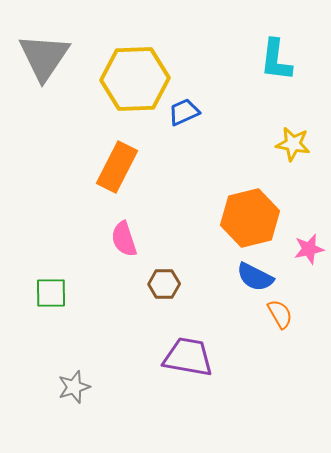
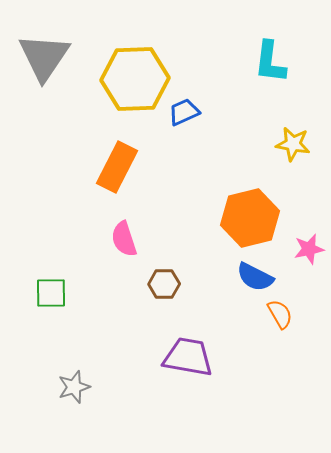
cyan L-shape: moved 6 px left, 2 px down
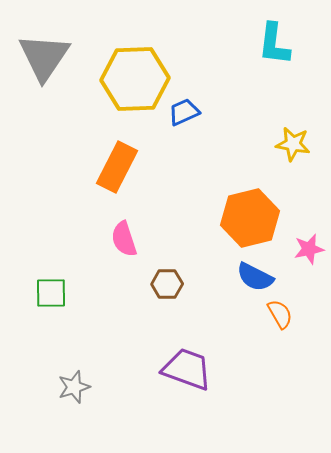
cyan L-shape: moved 4 px right, 18 px up
brown hexagon: moved 3 px right
purple trapezoid: moved 1 px left, 12 px down; rotated 10 degrees clockwise
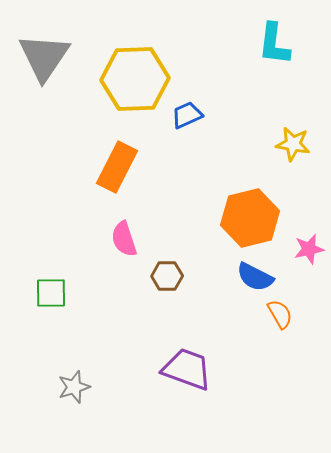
blue trapezoid: moved 3 px right, 3 px down
brown hexagon: moved 8 px up
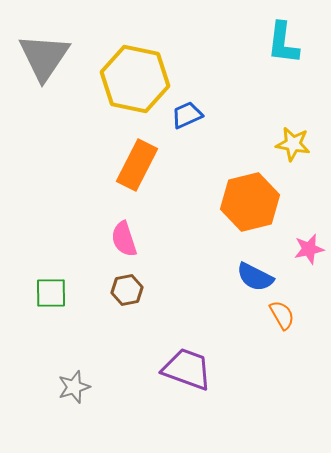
cyan L-shape: moved 9 px right, 1 px up
yellow hexagon: rotated 14 degrees clockwise
orange rectangle: moved 20 px right, 2 px up
orange hexagon: moved 16 px up
brown hexagon: moved 40 px left, 14 px down; rotated 12 degrees counterclockwise
orange semicircle: moved 2 px right, 1 px down
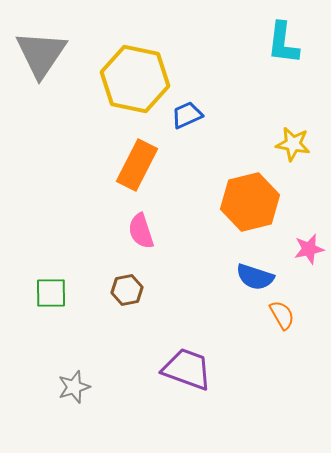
gray triangle: moved 3 px left, 3 px up
pink semicircle: moved 17 px right, 8 px up
blue semicircle: rotated 9 degrees counterclockwise
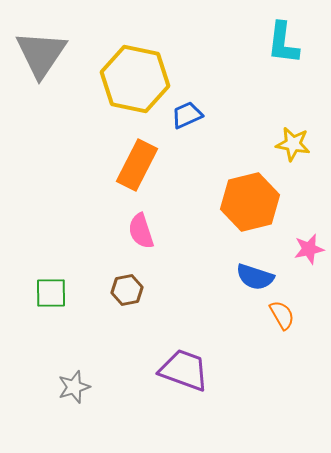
purple trapezoid: moved 3 px left, 1 px down
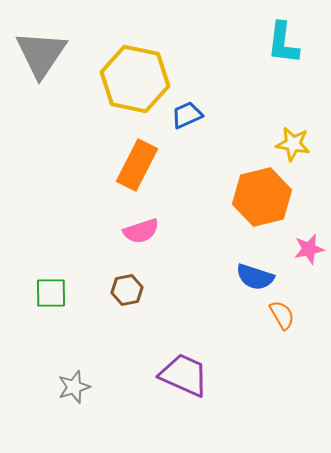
orange hexagon: moved 12 px right, 5 px up
pink semicircle: rotated 90 degrees counterclockwise
purple trapezoid: moved 5 px down; rotated 4 degrees clockwise
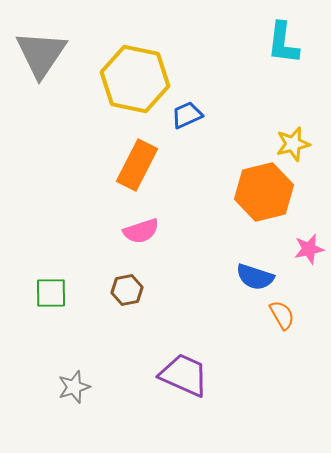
yellow star: rotated 24 degrees counterclockwise
orange hexagon: moved 2 px right, 5 px up
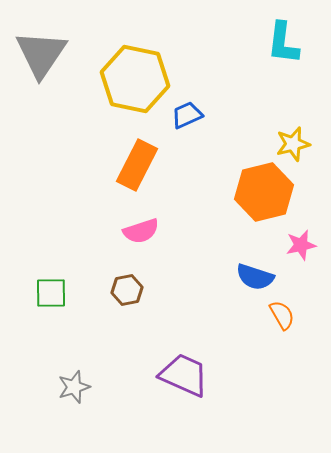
pink star: moved 8 px left, 4 px up
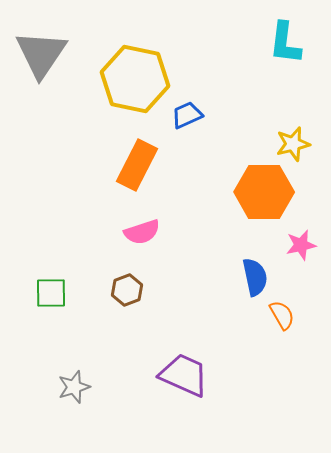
cyan L-shape: moved 2 px right
orange hexagon: rotated 14 degrees clockwise
pink semicircle: moved 1 px right, 1 px down
blue semicircle: rotated 120 degrees counterclockwise
brown hexagon: rotated 8 degrees counterclockwise
